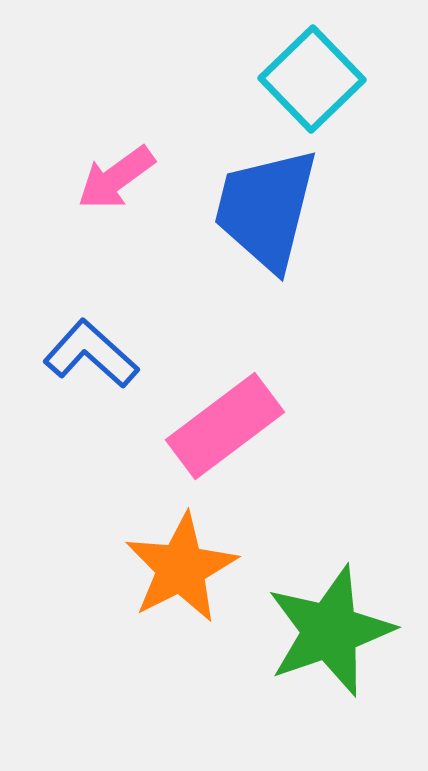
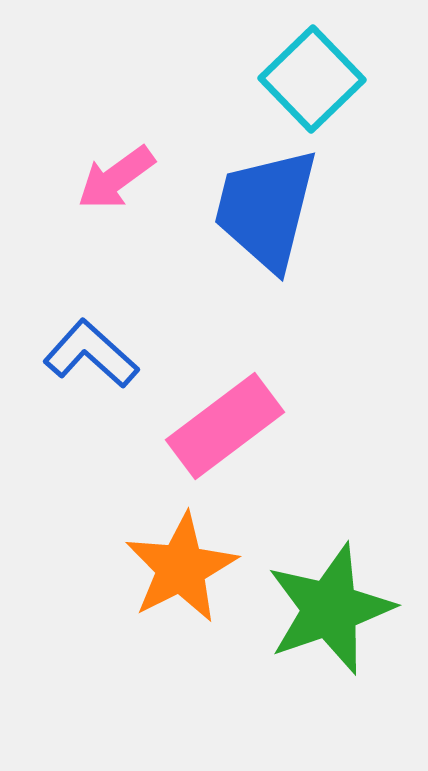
green star: moved 22 px up
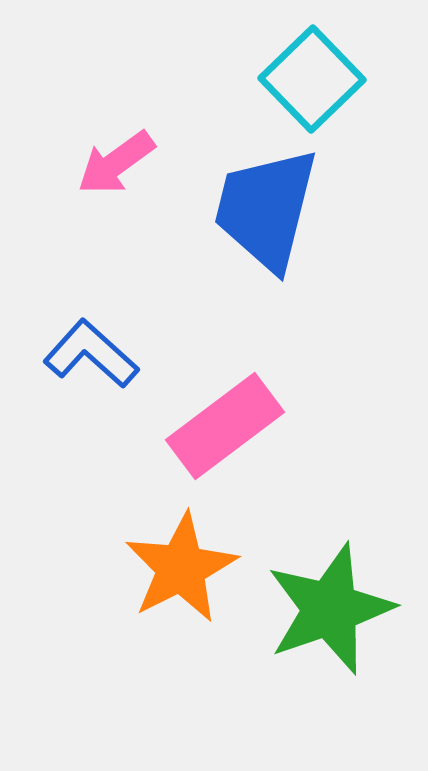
pink arrow: moved 15 px up
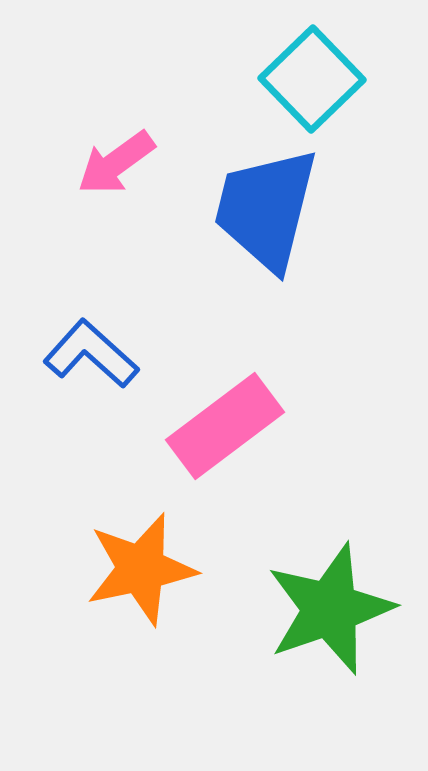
orange star: moved 40 px left, 1 px down; rotated 15 degrees clockwise
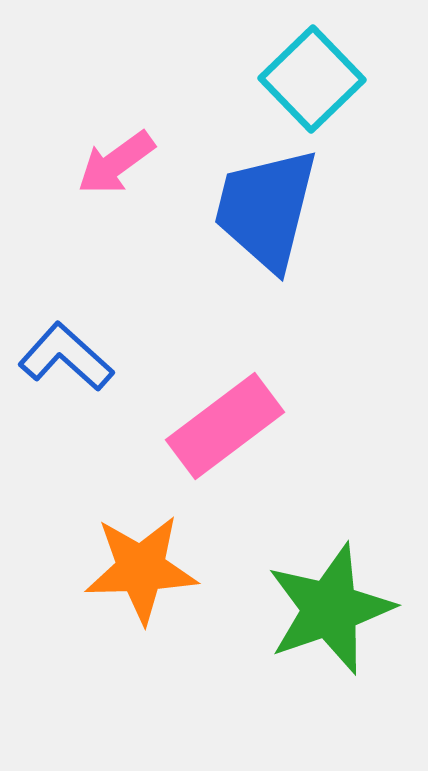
blue L-shape: moved 25 px left, 3 px down
orange star: rotated 10 degrees clockwise
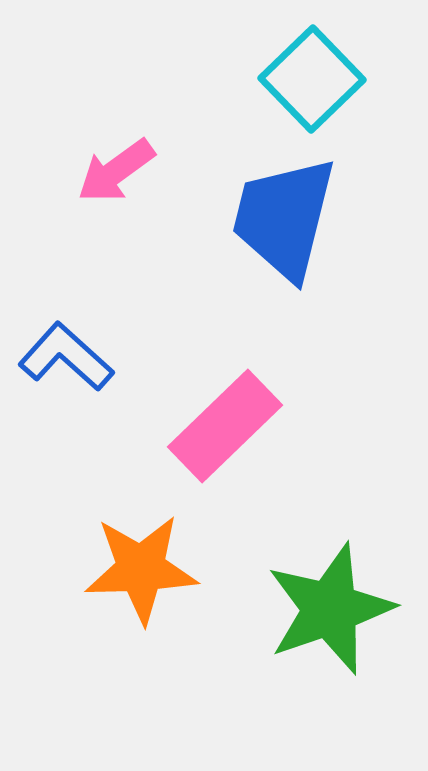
pink arrow: moved 8 px down
blue trapezoid: moved 18 px right, 9 px down
pink rectangle: rotated 7 degrees counterclockwise
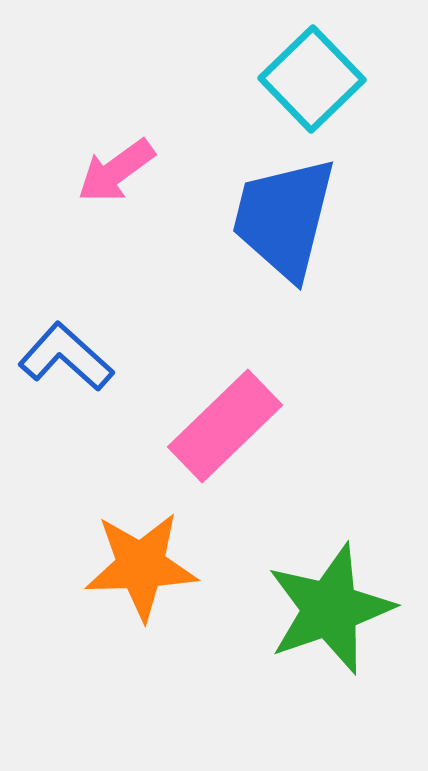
orange star: moved 3 px up
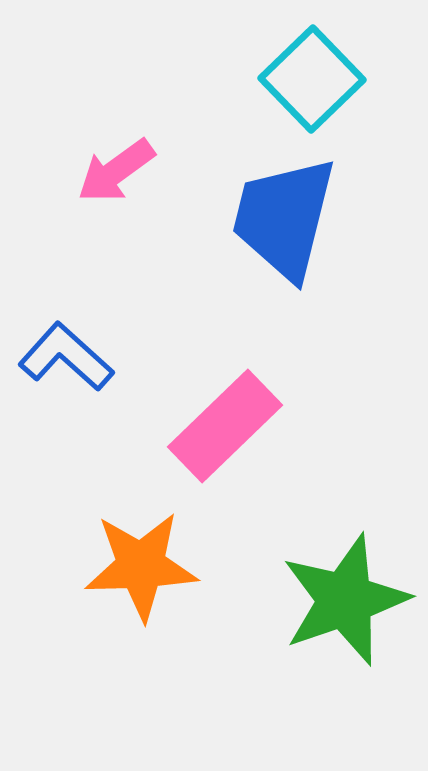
green star: moved 15 px right, 9 px up
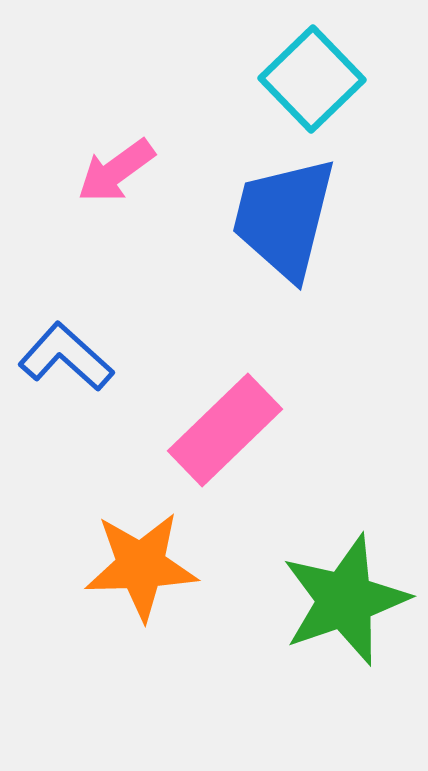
pink rectangle: moved 4 px down
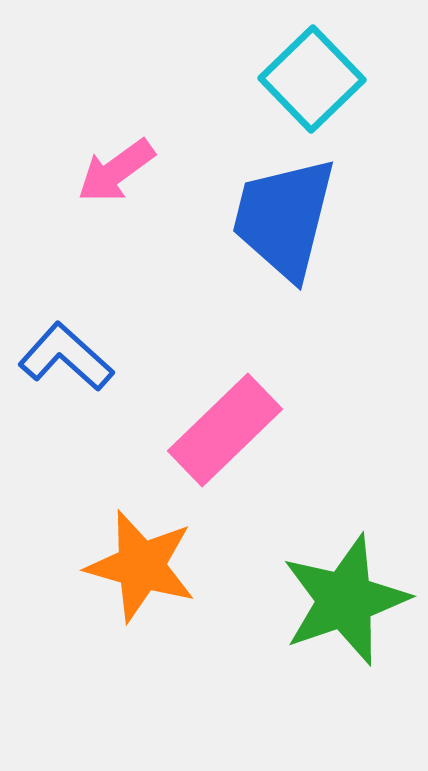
orange star: rotated 18 degrees clockwise
